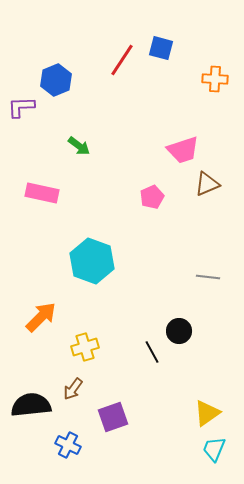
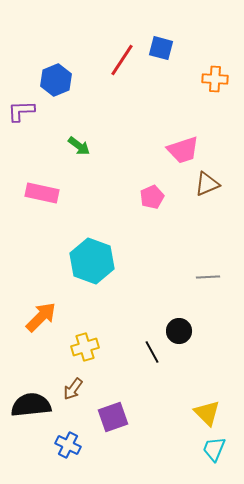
purple L-shape: moved 4 px down
gray line: rotated 10 degrees counterclockwise
yellow triangle: rotated 40 degrees counterclockwise
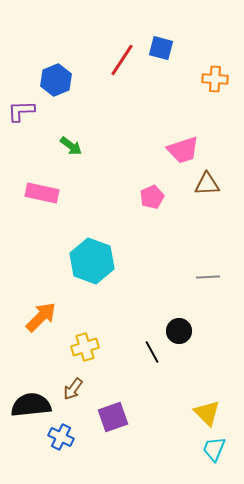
green arrow: moved 8 px left
brown triangle: rotated 20 degrees clockwise
blue cross: moved 7 px left, 8 px up
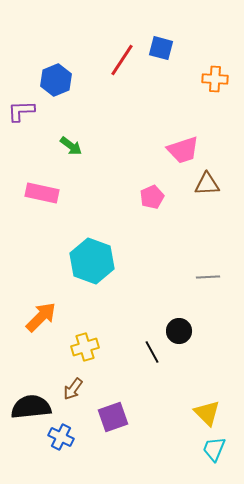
black semicircle: moved 2 px down
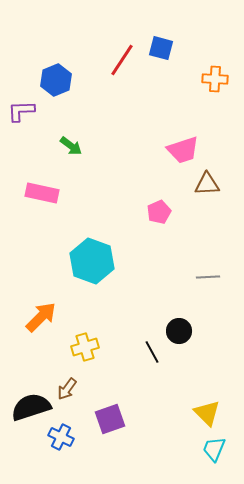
pink pentagon: moved 7 px right, 15 px down
brown arrow: moved 6 px left
black semicircle: rotated 12 degrees counterclockwise
purple square: moved 3 px left, 2 px down
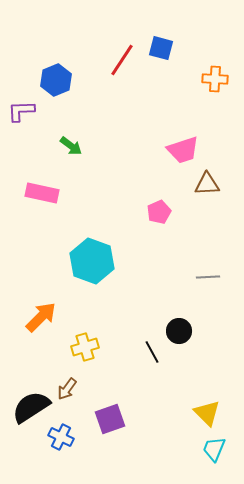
black semicircle: rotated 15 degrees counterclockwise
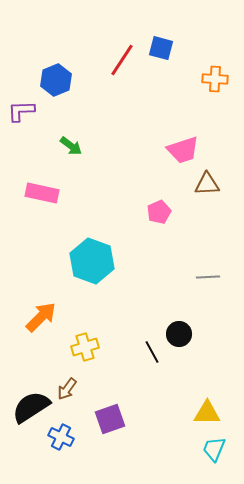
black circle: moved 3 px down
yellow triangle: rotated 44 degrees counterclockwise
